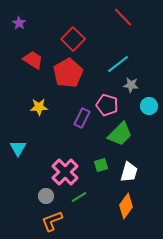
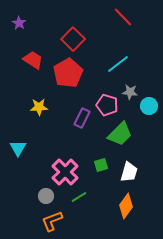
gray star: moved 1 px left, 7 px down
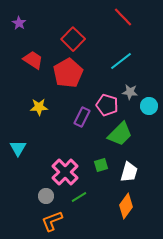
cyan line: moved 3 px right, 3 px up
purple rectangle: moved 1 px up
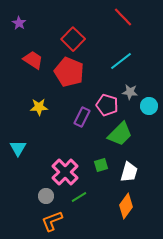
red pentagon: moved 1 px right, 1 px up; rotated 20 degrees counterclockwise
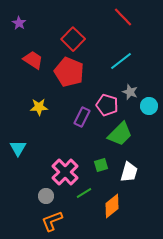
gray star: rotated 14 degrees clockwise
green line: moved 5 px right, 4 px up
orange diamond: moved 14 px left; rotated 15 degrees clockwise
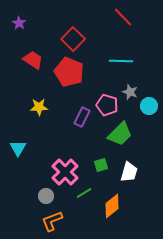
cyan line: rotated 40 degrees clockwise
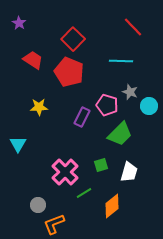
red line: moved 10 px right, 10 px down
cyan triangle: moved 4 px up
gray circle: moved 8 px left, 9 px down
orange L-shape: moved 2 px right, 3 px down
